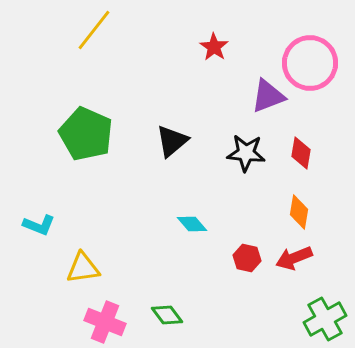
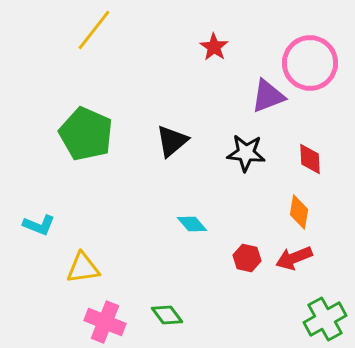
red diamond: moved 9 px right, 6 px down; rotated 12 degrees counterclockwise
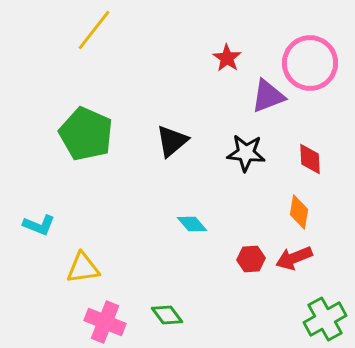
red star: moved 13 px right, 11 px down
red hexagon: moved 4 px right, 1 px down; rotated 16 degrees counterclockwise
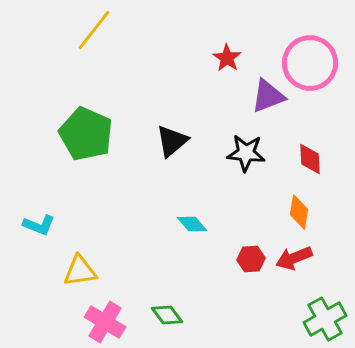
yellow triangle: moved 3 px left, 3 px down
pink cross: rotated 9 degrees clockwise
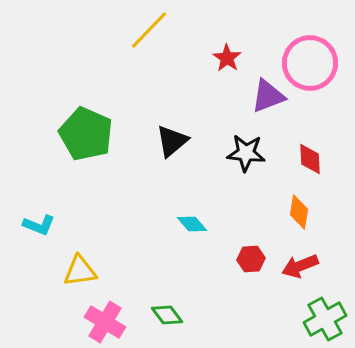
yellow line: moved 55 px right; rotated 6 degrees clockwise
red arrow: moved 6 px right, 8 px down
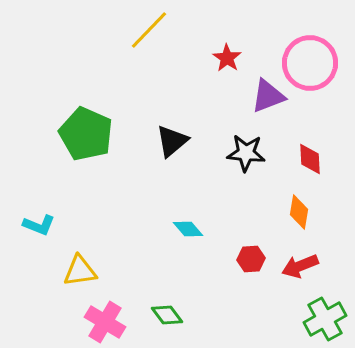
cyan diamond: moved 4 px left, 5 px down
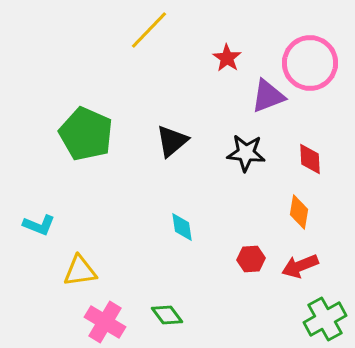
cyan diamond: moved 6 px left, 2 px up; rotated 32 degrees clockwise
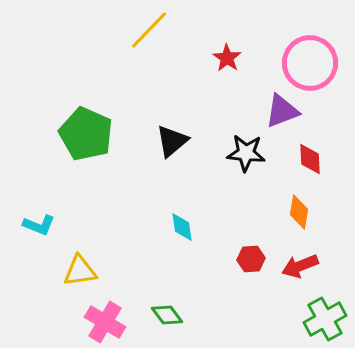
purple triangle: moved 14 px right, 15 px down
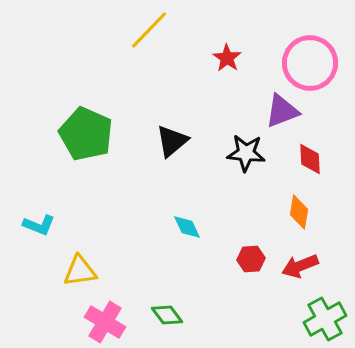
cyan diamond: moved 5 px right; rotated 16 degrees counterclockwise
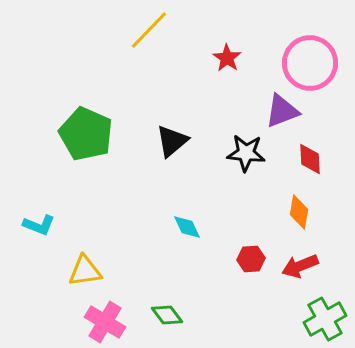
yellow triangle: moved 5 px right
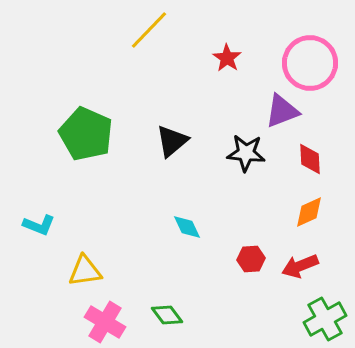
orange diamond: moved 10 px right; rotated 56 degrees clockwise
